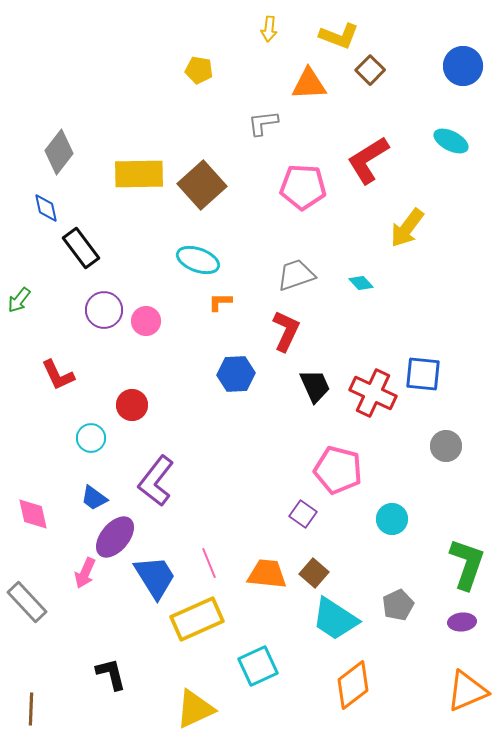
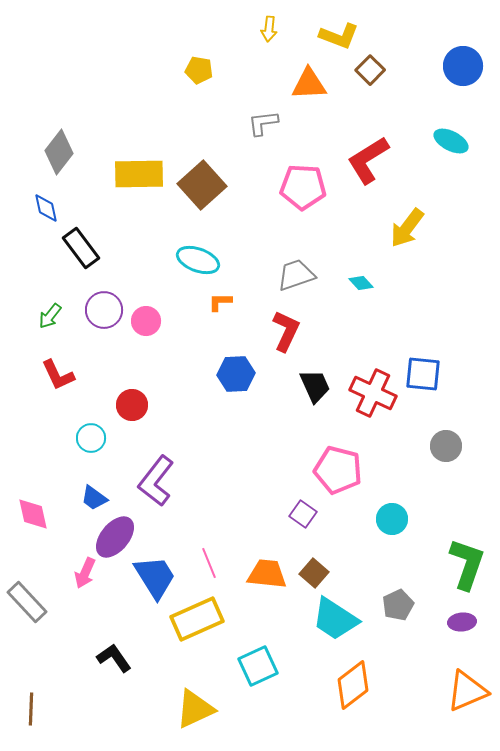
green arrow at (19, 300): moved 31 px right, 16 px down
black L-shape at (111, 674): moved 3 px right, 16 px up; rotated 21 degrees counterclockwise
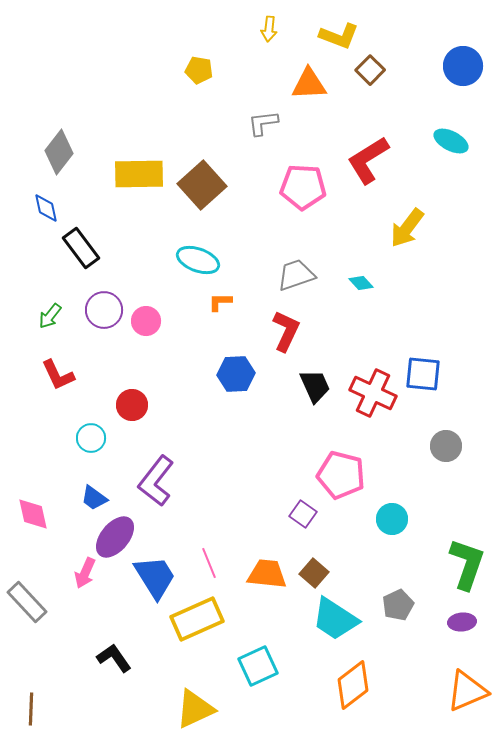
pink pentagon at (338, 470): moved 3 px right, 5 px down
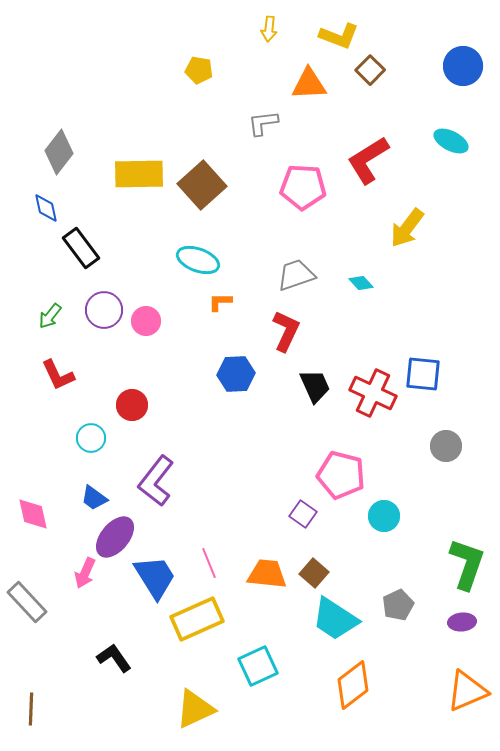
cyan circle at (392, 519): moved 8 px left, 3 px up
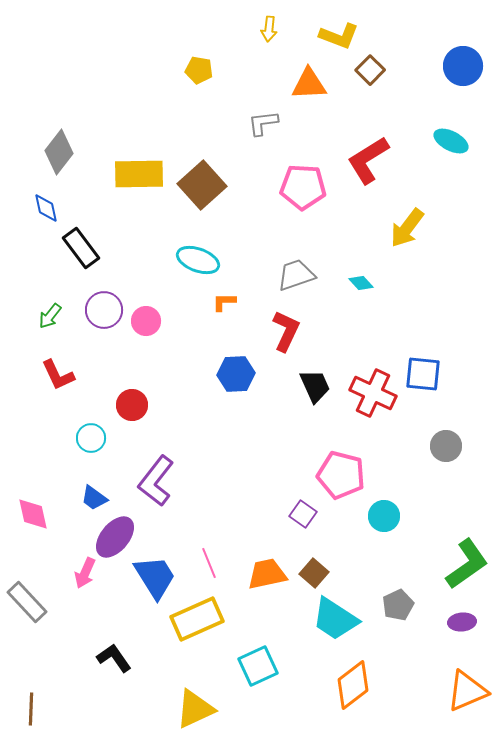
orange L-shape at (220, 302): moved 4 px right
green L-shape at (467, 564): rotated 36 degrees clockwise
orange trapezoid at (267, 574): rotated 18 degrees counterclockwise
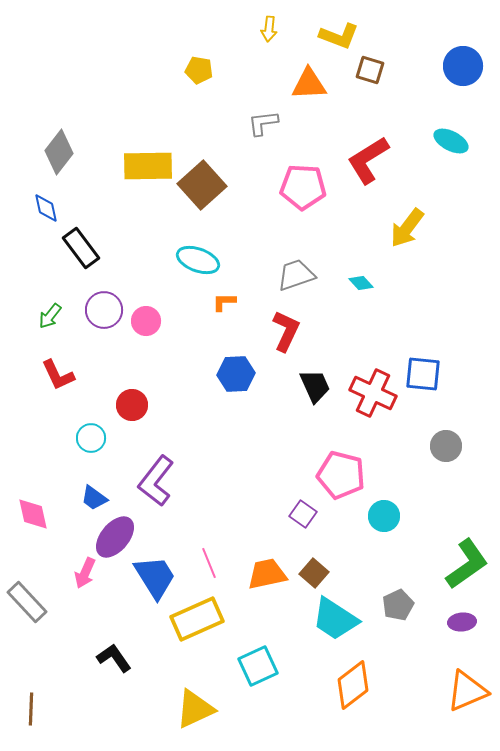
brown square at (370, 70): rotated 28 degrees counterclockwise
yellow rectangle at (139, 174): moved 9 px right, 8 px up
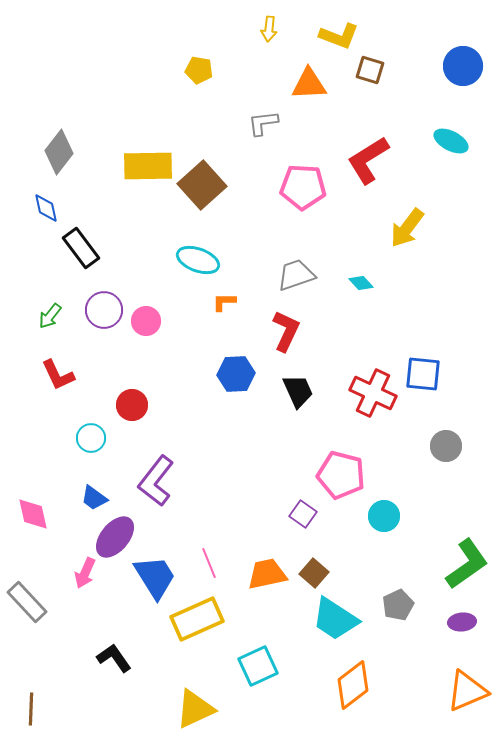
black trapezoid at (315, 386): moved 17 px left, 5 px down
